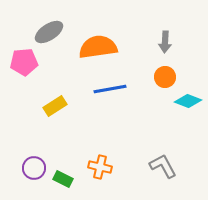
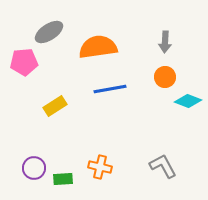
green rectangle: rotated 30 degrees counterclockwise
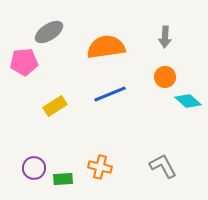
gray arrow: moved 5 px up
orange semicircle: moved 8 px right
blue line: moved 5 px down; rotated 12 degrees counterclockwise
cyan diamond: rotated 20 degrees clockwise
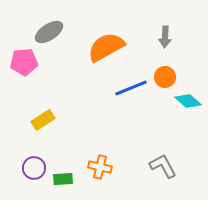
orange semicircle: rotated 21 degrees counterclockwise
blue line: moved 21 px right, 6 px up
yellow rectangle: moved 12 px left, 14 px down
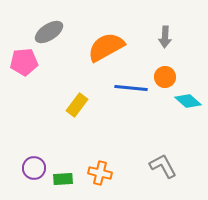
blue line: rotated 28 degrees clockwise
yellow rectangle: moved 34 px right, 15 px up; rotated 20 degrees counterclockwise
orange cross: moved 6 px down
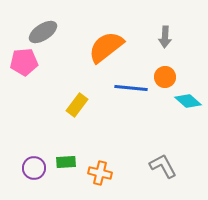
gray ellipse: moved 6 px left
orange semicircle: rotated 9 degrees counterclockwise
green rectangle: moved 3 px right, 17 px up
